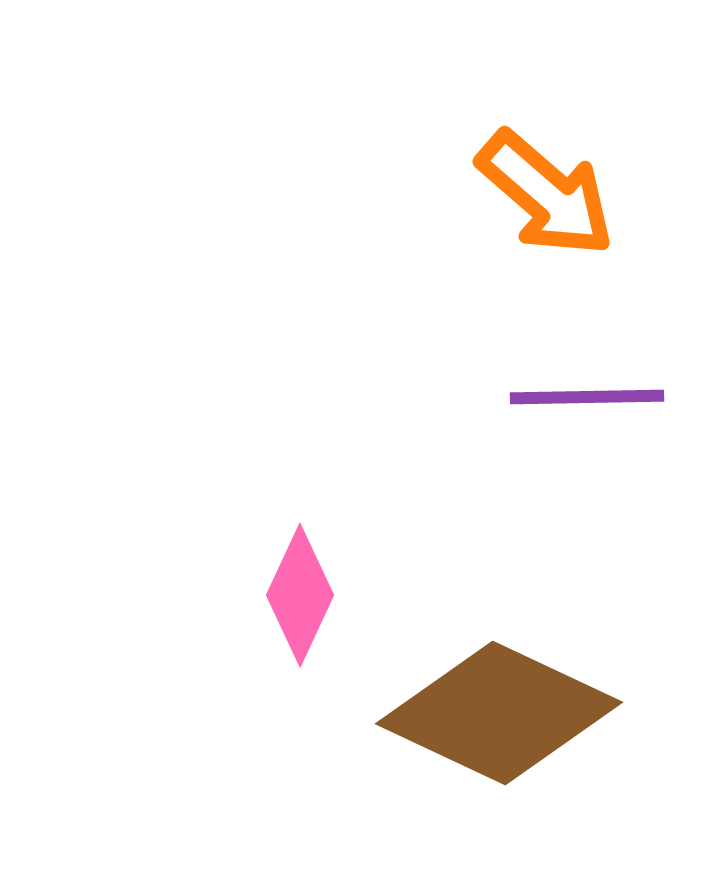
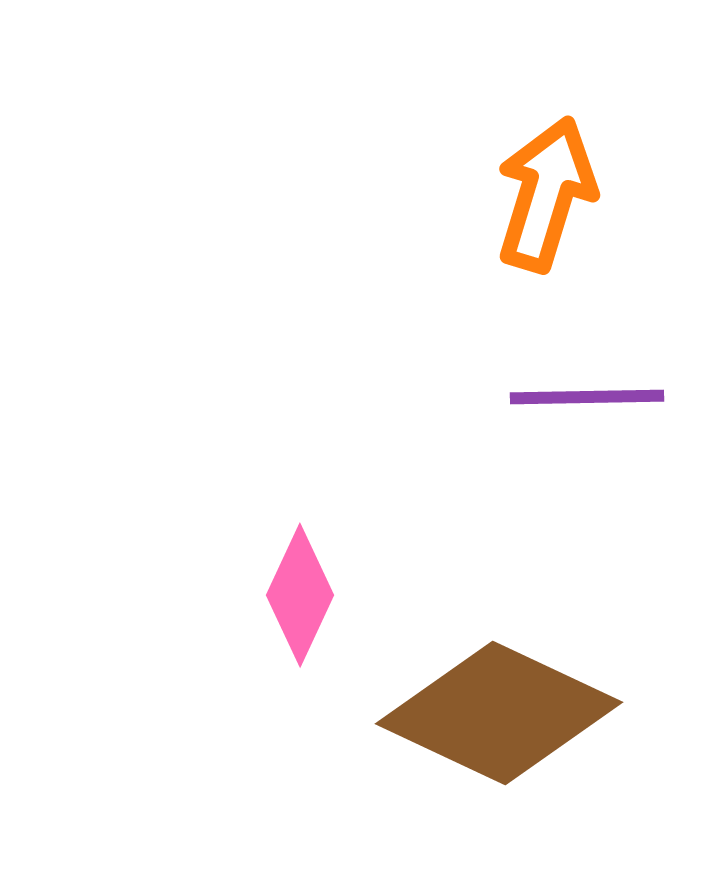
orange arrow: rotated 114 degrees counterclockwise
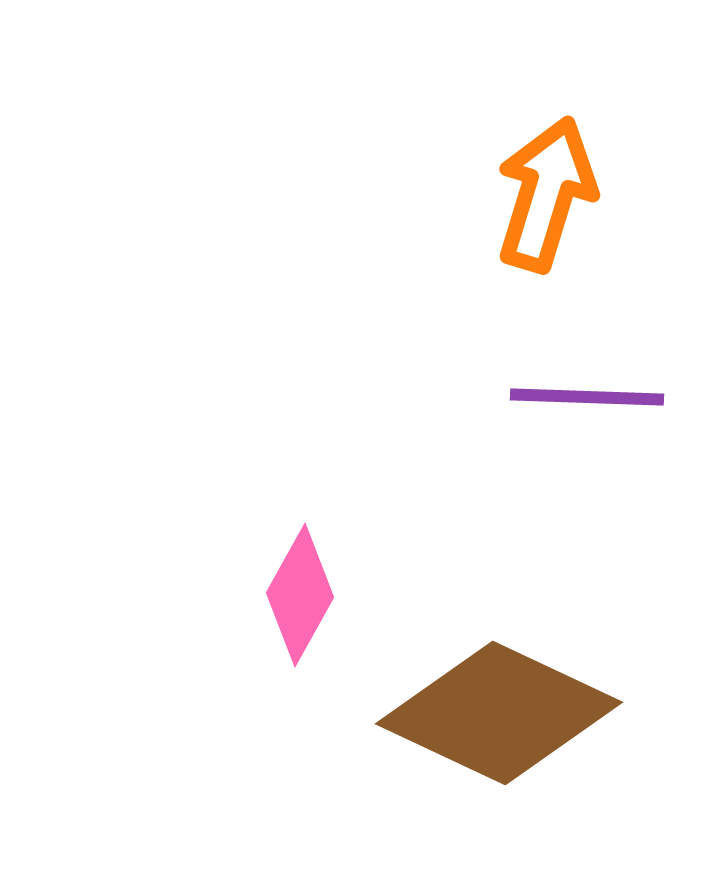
purple line: rotated 3 degrees clockwise
pink diamond: rotated 4 degrees clockwise
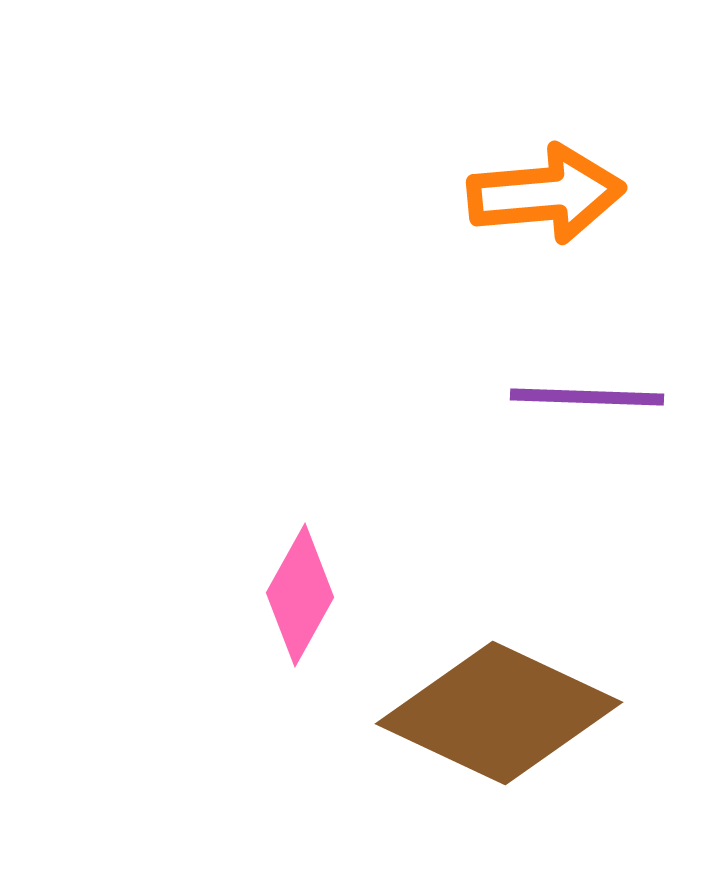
orange arrow: rotated 68 degrees clockwise
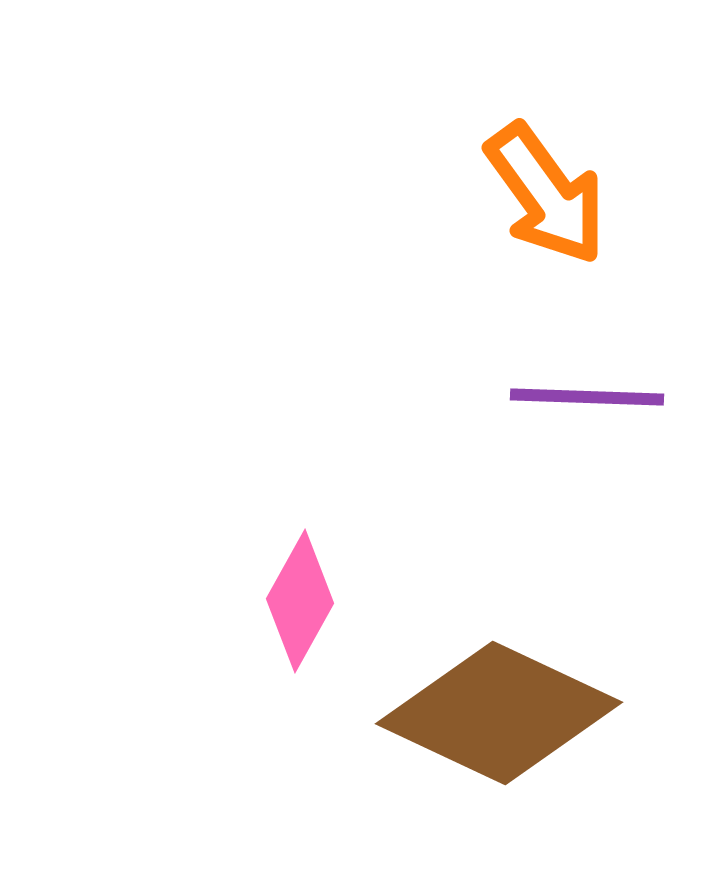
orange arrow: rotated 59 degrees clockwise
pink diamond: moved 6 px down
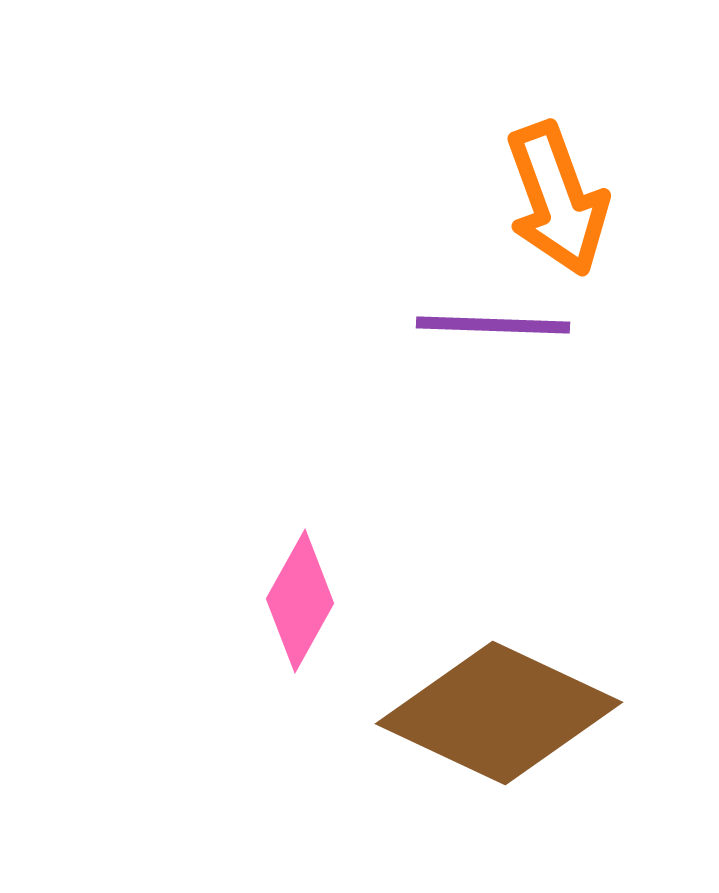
orange arrow: moved 11 px right, 5 px down; rotated 16 degrees clockwise
purple line: moved 94 px left, 72 px up
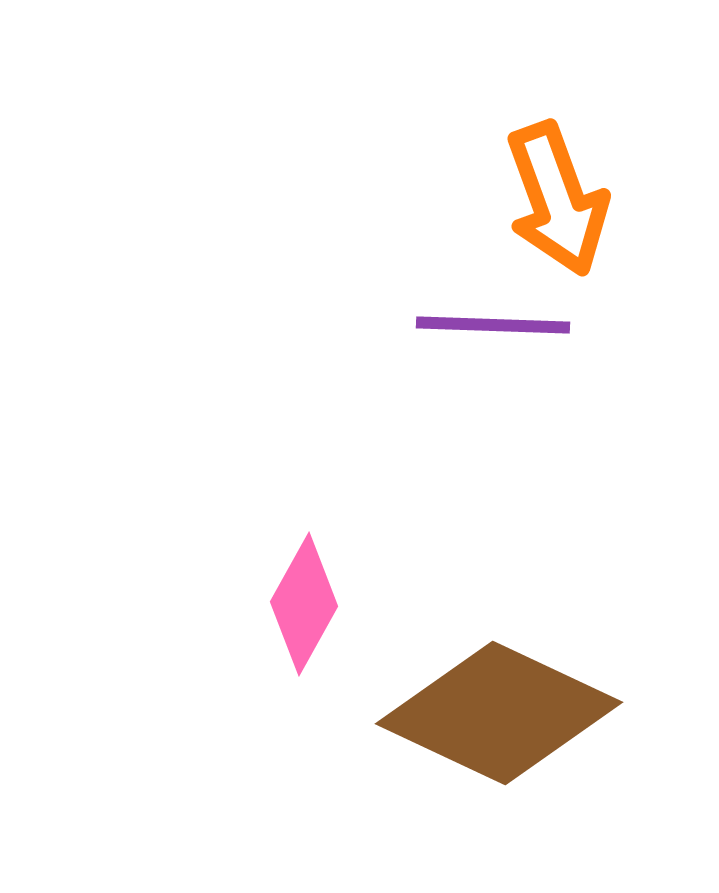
pink diamond: moved 4 px right, 3 px down
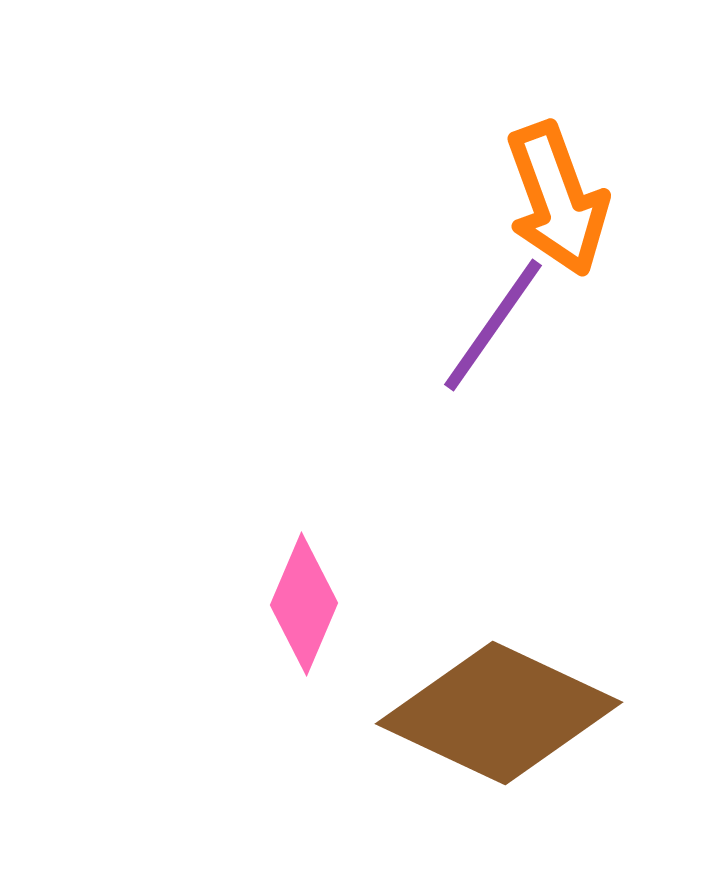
purple line: rotated 57 degrees counterclockwise
pink diamond: rotated 6 degrees counterclockwise
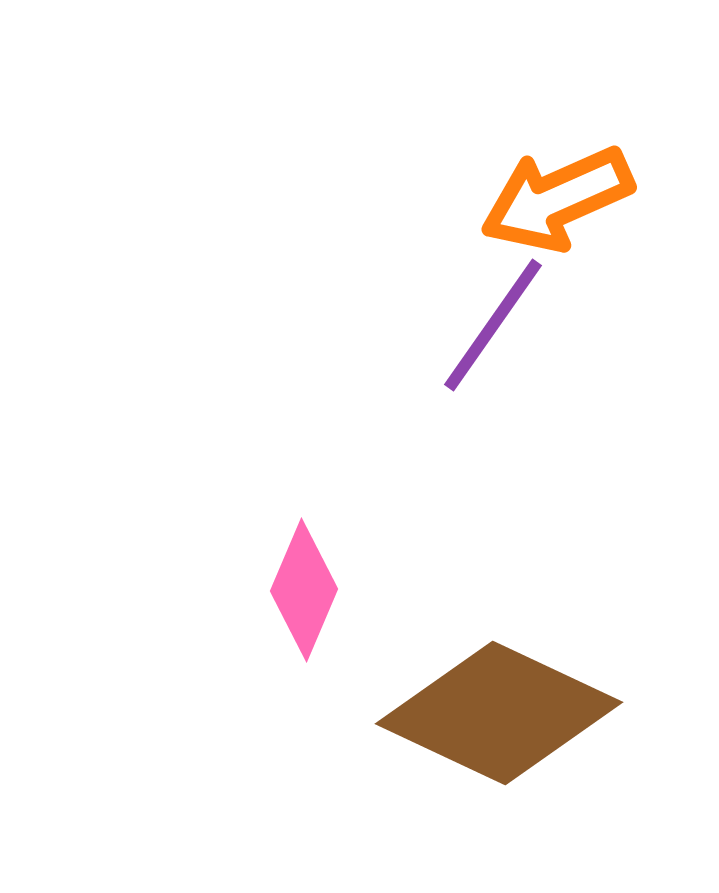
orange arrow: rotated 86 degrees clockwise
pink diamond: moved 14 px up
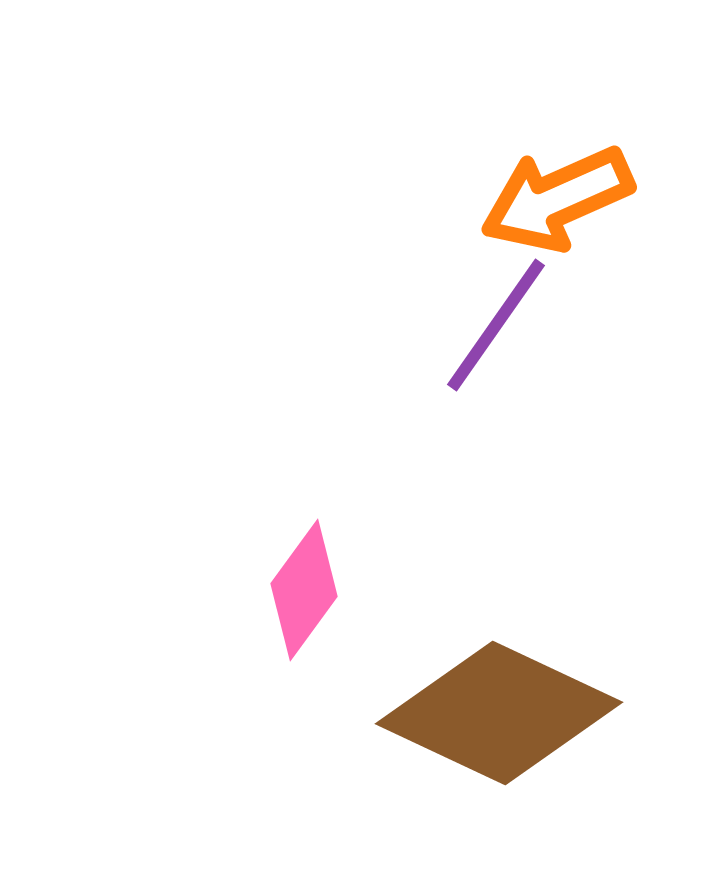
purple line: moved 3 px right
pink diamond: rotated 13 degrees clockwise
